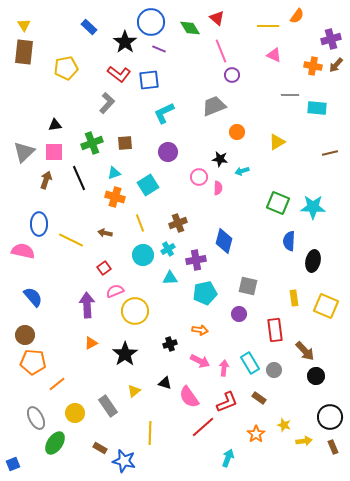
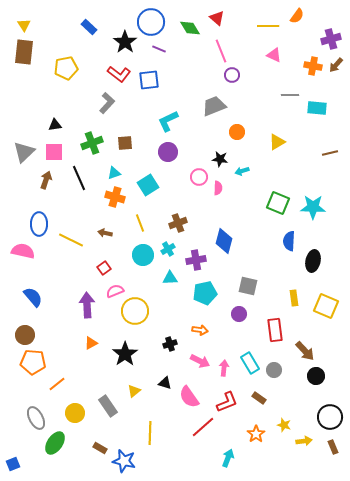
cyan L-shape at (164, 113): moved 4 px right, 8 px down
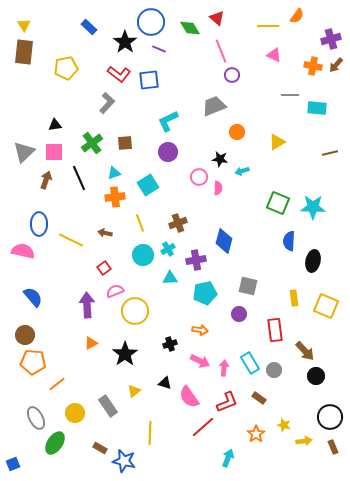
green cross at (92, 143): rotated 15 degrees counterclockwise
orange cross at (115, 197): rotated 24 degrees counterclockwise
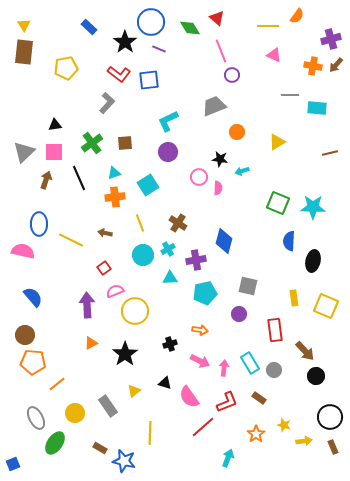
brown cross at (178, 223): rotated 36 degrees counterclockwise
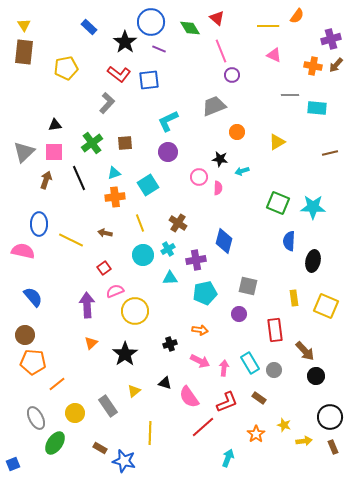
orange triangle at (91, 343): rotated 16 degrees counterclockwise
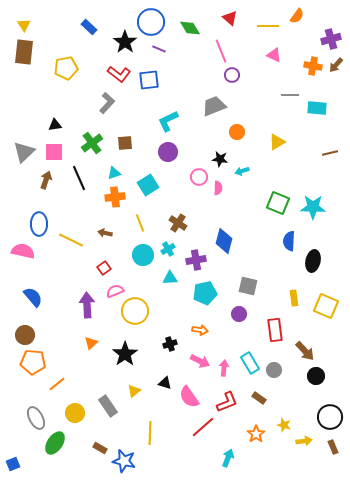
red triangle at (217, 18): moved 13 px right
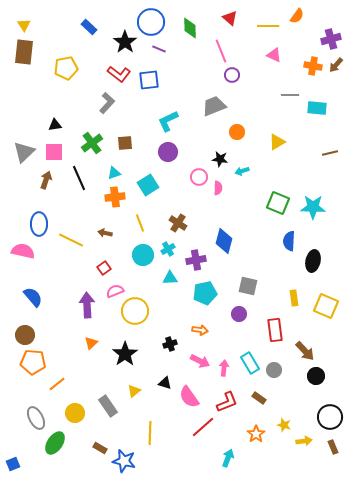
green diamond at (190, 28): rotated 30 degrees clockwise
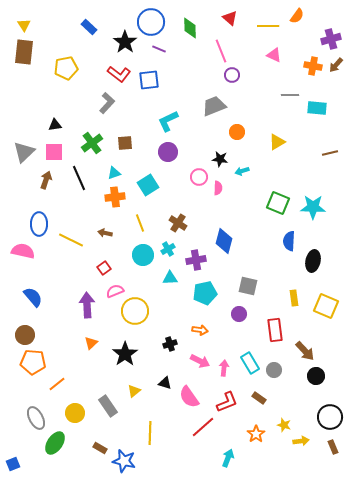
yellow arrow at (304, 441): moved 3 px left
